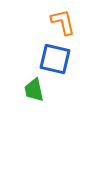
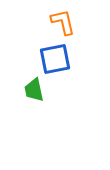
blue square: rotated 24 degrees counterclockwise
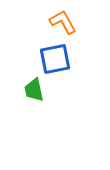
orange L-shape: rotated 16 degrees counterclockwise
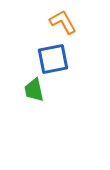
blue square: moved 2 px left
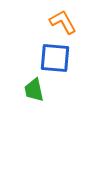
blue square: moved 2 px right, 1 px up; rotated 16 degrees clockwise
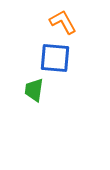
green trapezoid: rotated 20 degrees clockwise
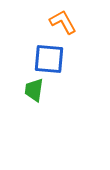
blue square: moved 6 px left, 1 px down
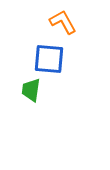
green trapezoid: moved 3 px left
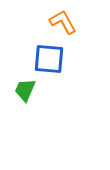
green trapezoid: moved 6 px left; rotated 15 degrees clockwise
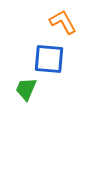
green trapezoid: moved 1 px right, 1 px up
